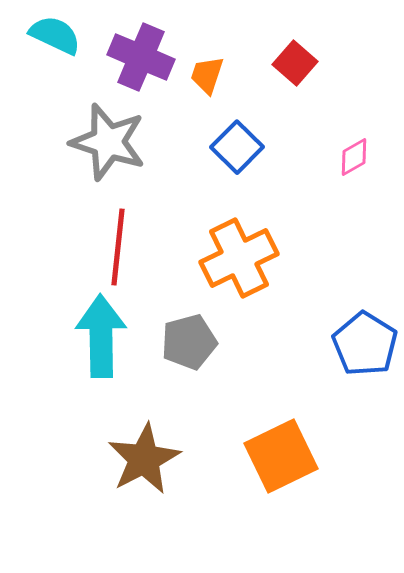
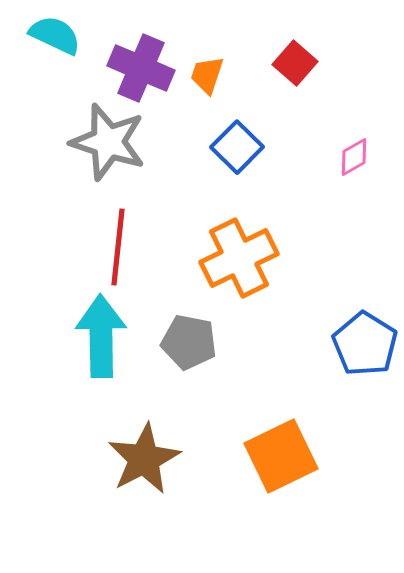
purple cross: moved 11 px down
gray pentagon: rotated 26 degrees clockwise
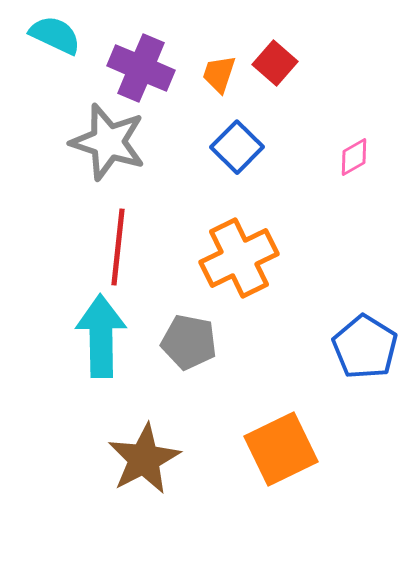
red square: moved 20 px left
orange trapezoid: moved 12 px right, 1 px up
blue pentagon: moved 3 px down
orange square: moved 7 px up
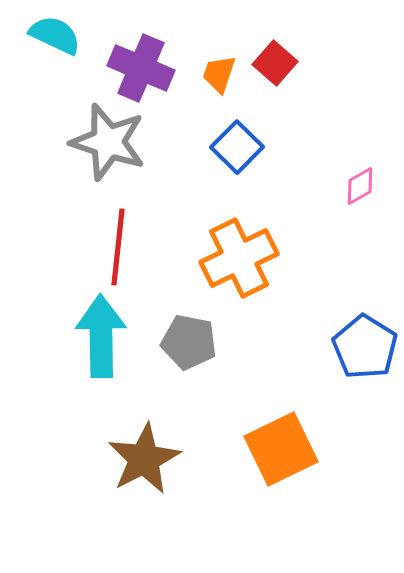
pink diamond: moved 6 px right, 29 px down
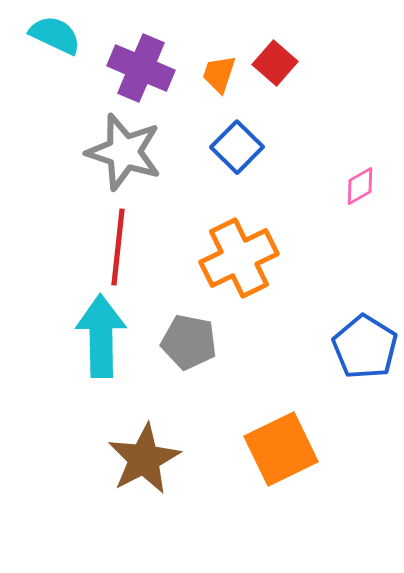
gray star: moved 16 px right, 10 px down
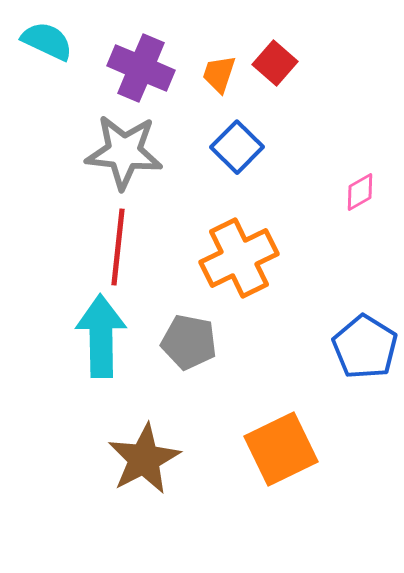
cyan semicircle: moved 8 px left, 6 px down
gray star: rotated 12 degrees counterclockwise
pink diamond: moved 6 px down
